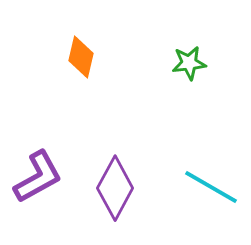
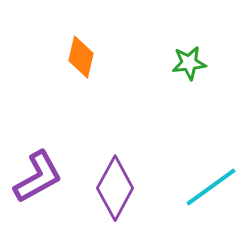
cyan line: rotated 66 degrees counterclockwise
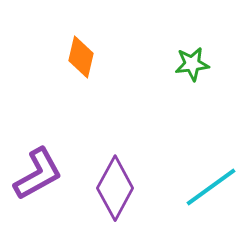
green star: moved 3 px right, 1 px down
purple L-shape: moved 3 px up
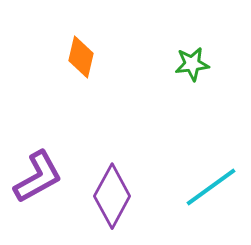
purple L-shape: moved 3 px down
purple diamond: moved 3 px left, 8 px down
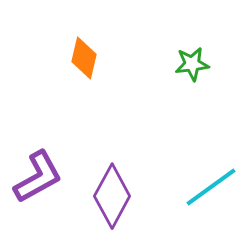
orange diamond: moved 3 px right, 1 px down
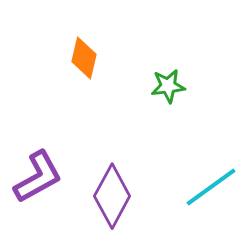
green star: moved 24 px left, 22 px down
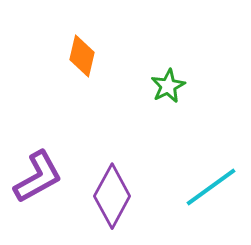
orange diamond: moved 2 px left, 2 px up
green star: rotated 20 degrees counterclockwise
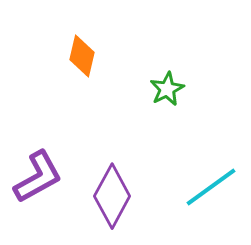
green star: moved 1 px left, 3 px down
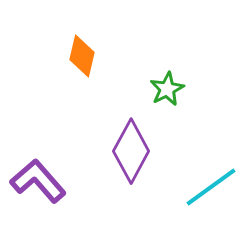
purple L-shape: moved 4 px down; rotated 102 degrees counterclockwise
purple diamond: moved 19 px right, 45 px up
